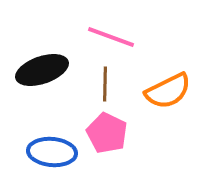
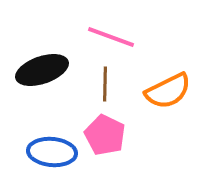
pink pentagon: moved 2 px left, 2 px down
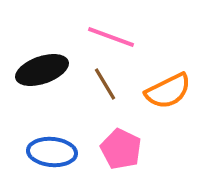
brown line: rotated 32 degrees counterclockwise
pink pentagon: moved 16 px right, 14 px down
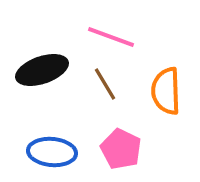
orange semicircle: moved 2 px left; rotated 114 degrees clockwise
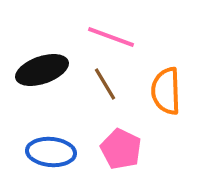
blue ellipse: moved 1 px left
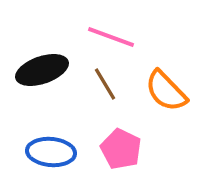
orange semicircle: rotated 42 degrees counterclockwise
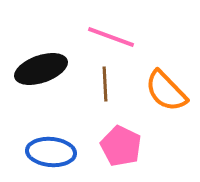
black ellipse: moved 1 px left, 1 px up
brown line: rotated 28 degrees clockwise
pink pentagon: moved 3 px up
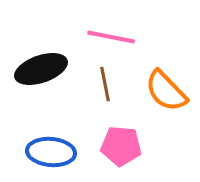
pink line: rotated 9 degrees counterclockwise
brown line: rotated 8 degrees counterclockwise
pink pentagon: rotated 21 degrees counterclockwise
